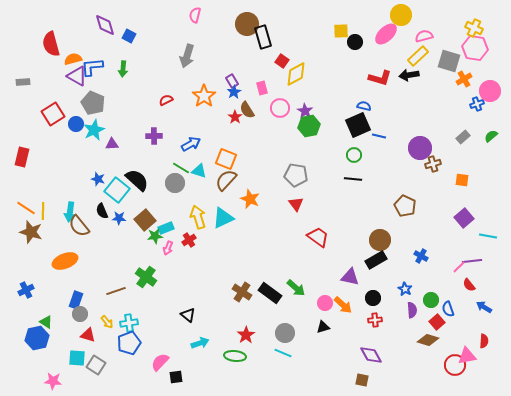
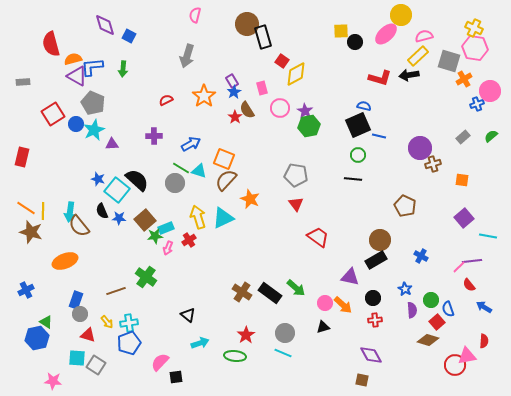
green circle at (354, 155): moved 4 px right
orange square at (226, 159): moved 2 px left
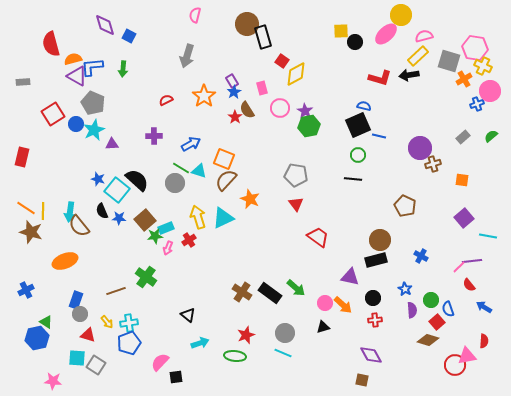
yellow cross at (474, 28): moved 9 px right, 38 px down
black rectangle at (376, 260): rotated 15 degrees clockwise
red star at (246, 335): rotated 12 degrees clockwise
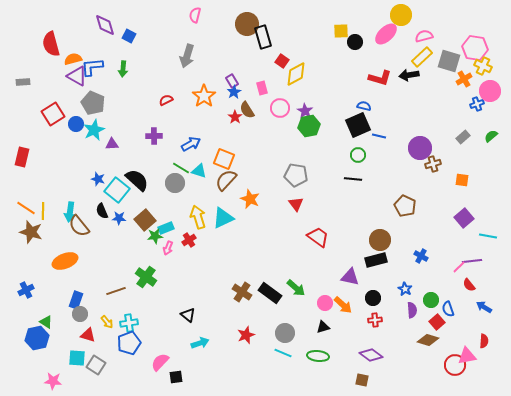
yellow rectangle at (418, 56): moved 4 px right, 1 px down
purple diamond at (371, 355): rotated 25 degrees counterclockwise
green ellipse at (235, 356): moved 83 px right
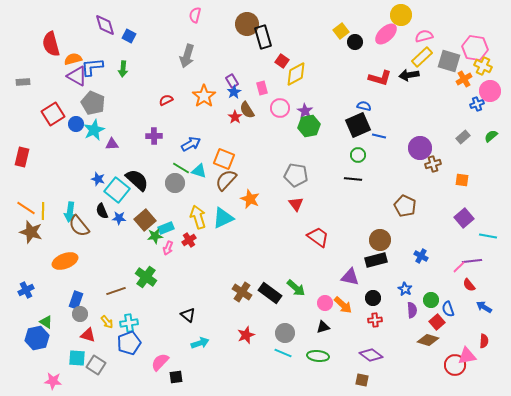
yellow square at (341, 31): rotated 35 degrees counterclockwise
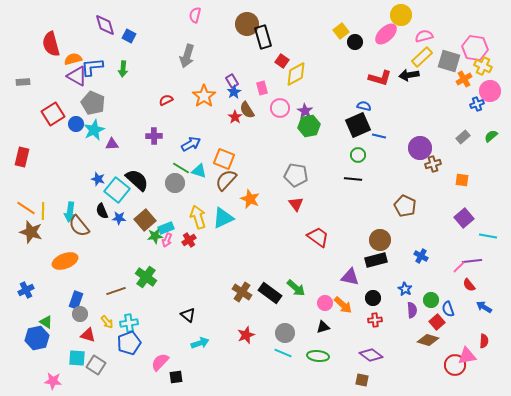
pink arrow at (168, 248): moved 1 px left, 8 px up
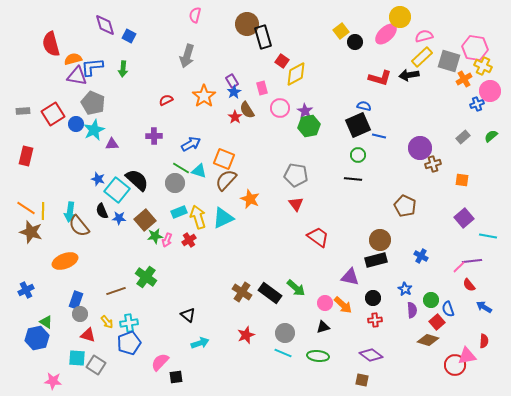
yellow circle at (401, 15): moved 1 px left, 2 px down
purple triangle at (77, 76): rotated 20 degrees counterclockwise
gray rectangle at (23, 82): moved 29 px down
red rectangle at (22, 157): moved 4 px right, 1 px up
cyan rectangle at (166, 228): moved 13 px right, 16 px up
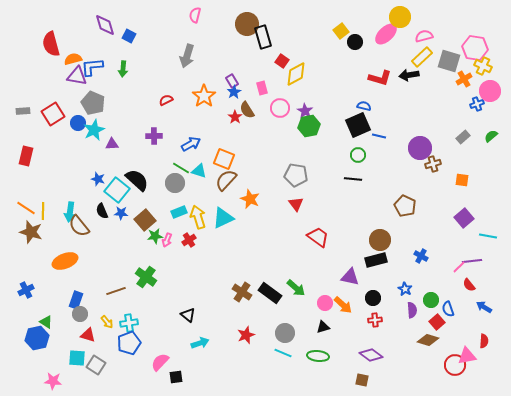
blue circle at (76, 124): moved 2 px right, 1 px up
blue star at (119, 218): moved 2 px right, 5 px up
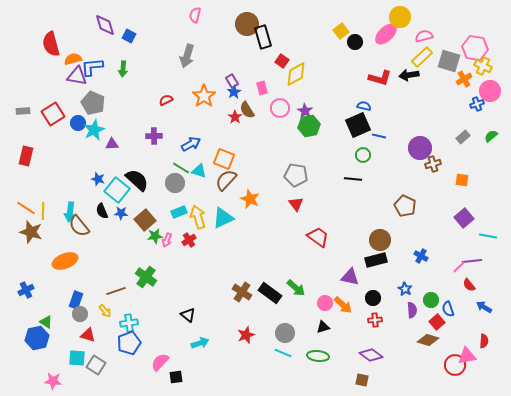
green circle at (358, 155): moved 5 px right
yellow arrow at (107, 322): moved 2 px left, 11 px up
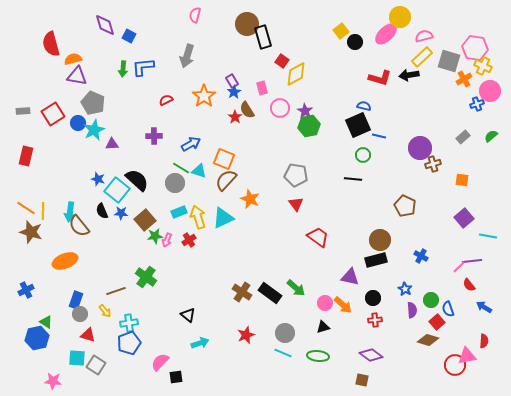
blue L-shape at (92, 67): moved 51 px right
